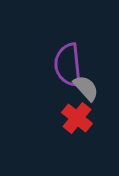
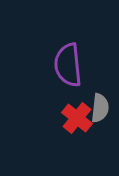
gray semicircle: moved 14 px right, 20 px down; rotated 48 degrees clockwise
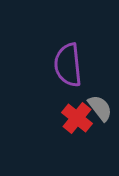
gray semicircle: rotated 44 degrees counterclockwise
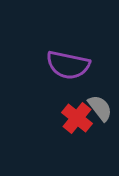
purple semicircle: rotated 72 degrees counterclockwise
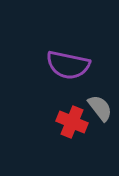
red cross: moved 5 px left, 4 px down; rotated 16 degrees counterclockwise
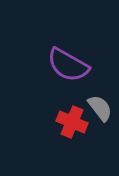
purple semicircle: rotated 18 degrees clockwise
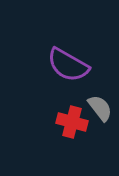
red cross: rotated 8 degrees counterclockwise
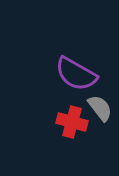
purple semicircle: moved 8 px right, 9 px down
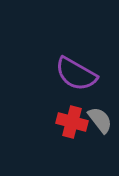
gray semicircle: moved 12 px down
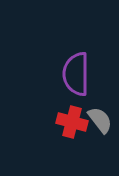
purple semicircle: rotated 60 degrees clockwise
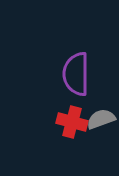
gray semicircle: moved 1 px right, 1 px up; rotated 72 degrees counterclockwise
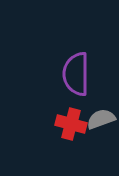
red cross: moved 1 px left, 2 px down
